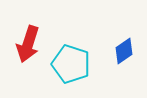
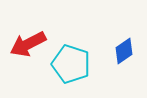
red arrow: rotated 45 degrees clockwise
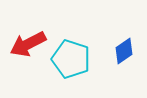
cyan pentagon: moved 5 px up
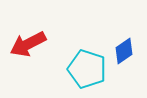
cyan pentagon: moved 16 px right, 10 px down
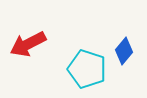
blue diamond: rotated 16 degrees counterclockwise
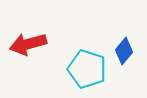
red arrow: rotated 12 degrees clockwise
